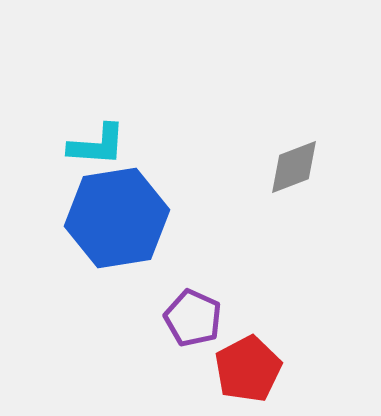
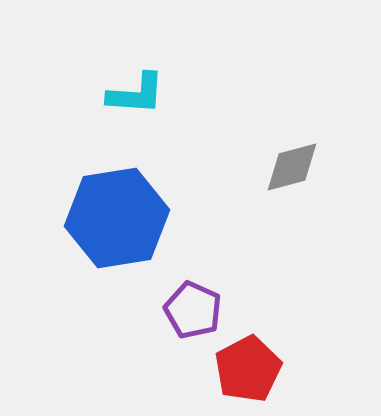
cyan L-shape: moved 39 px right, 51 px up
gray diamond: moved 2 px left; rotated 6 degrees clockwise
purple pentagon: moved 8 px up
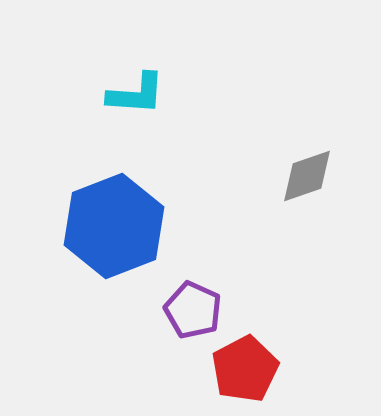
gray diamond: moved 15 px right, 9 px down; rotated 4 degrees counterclockwise
blue hexagon: moved 3 px left, 8 px down; rotated 12 degrees counterclockwise
red pentagon: moved 3 px left
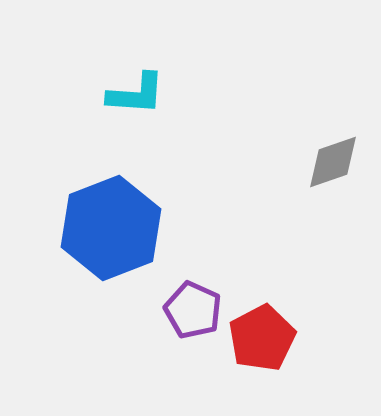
gray diamond: moved 26 px right, 14 px up
blue hexagon: moved 3 px left, 2 px down
red pentagon: moved 17 px right, 31 px up
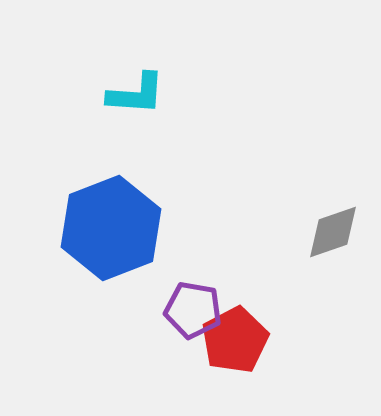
gray diamond: moved 70 px down
purple pentagon: rotated 14 degrees counterclockwise
red pentagon: moved 27 px left, 2 px down
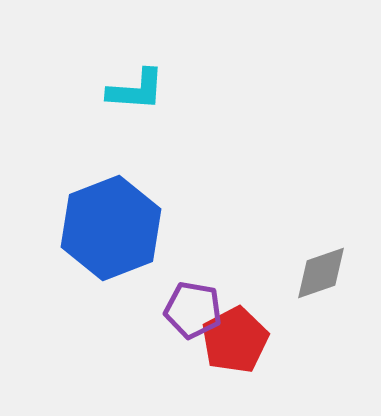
cyan L-shape: moved 4 px up
gray diamond: moved 12 px left, 41 px down
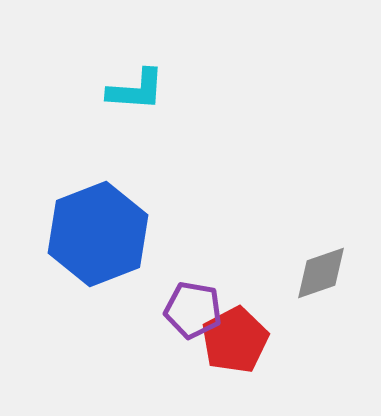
blue hexagon: moved 13 px left, 6 px down
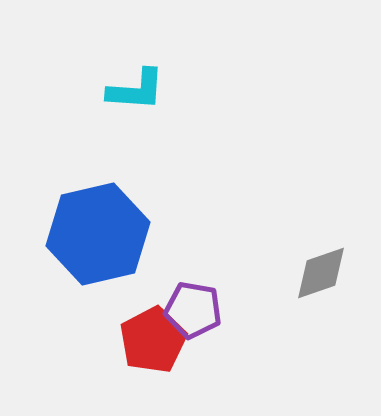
blue hexagon: rotated 8 degrees clockwise
red pentagon: moved 82 px left
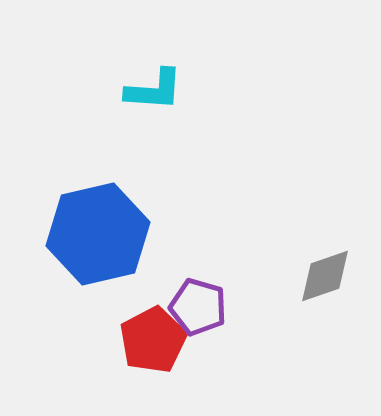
cyan L-shape: moved 18 px right
gray diamond: moved 4 px right, 3 px down
purple pentagon: moved 5 px right, 3 px up; rotated 6 degrees clockwise
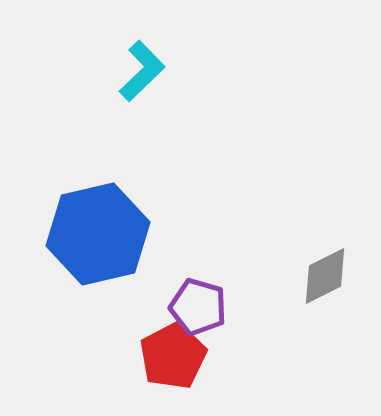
cyan L-shape: moved 12 px left, 19 px up; rotated 48 degrees counterclockwise
gray diamond: rotated 8 degrees counterclockwise
red pentagon: moved 20 px right, 16 px down
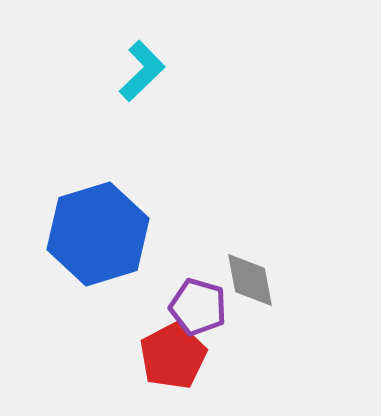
blue hexagon: rotated 4 degrees counterclockwise
gray diamond: moved 75 px left, 4 px down; rotated 74 degrees counterclockwise
